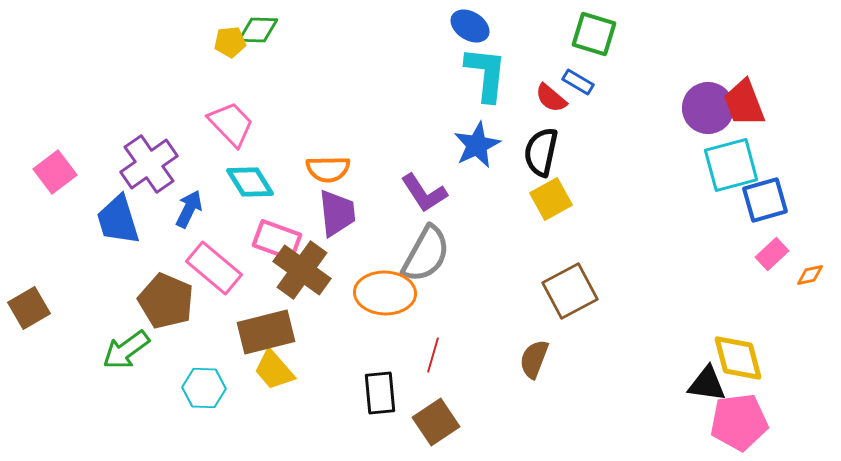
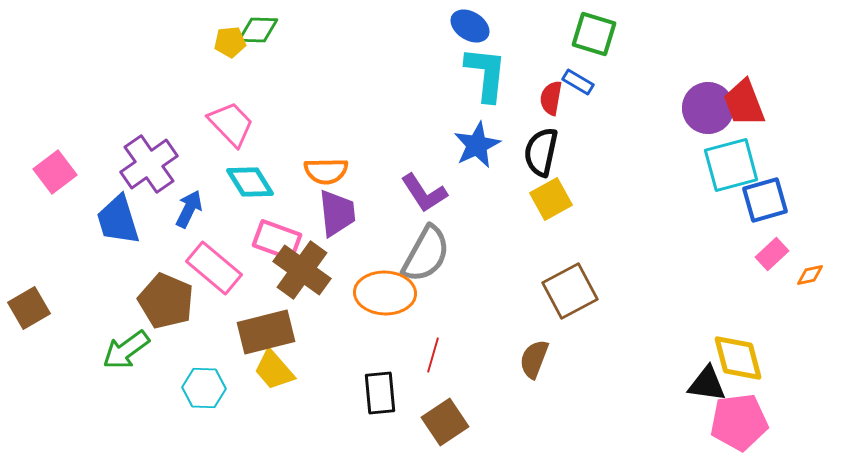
red semicircle at (551, 98): rotated 60 degrees clockwise
orange semicircle at (328, 169): moved 2 px left, 2 px down
brown square at (436, 422): moved 9 px right
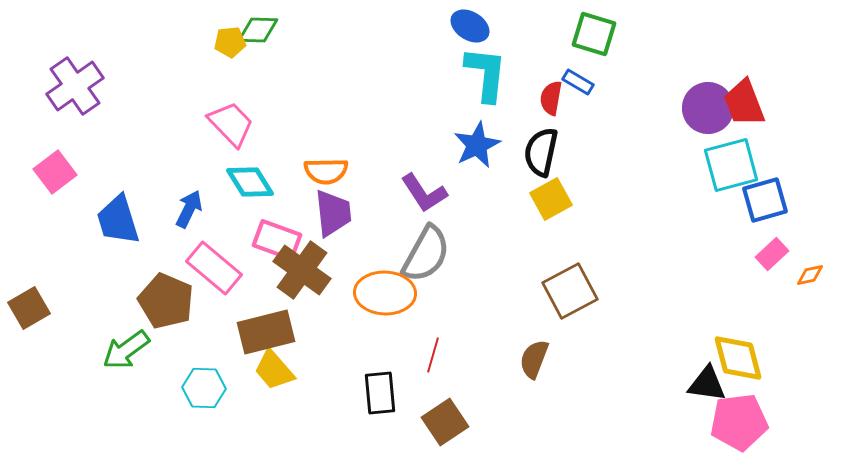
purple cross at (149, 164): moved 74 px left, 78 px up
purple trapezoid at (337, 213): moved 4 px left
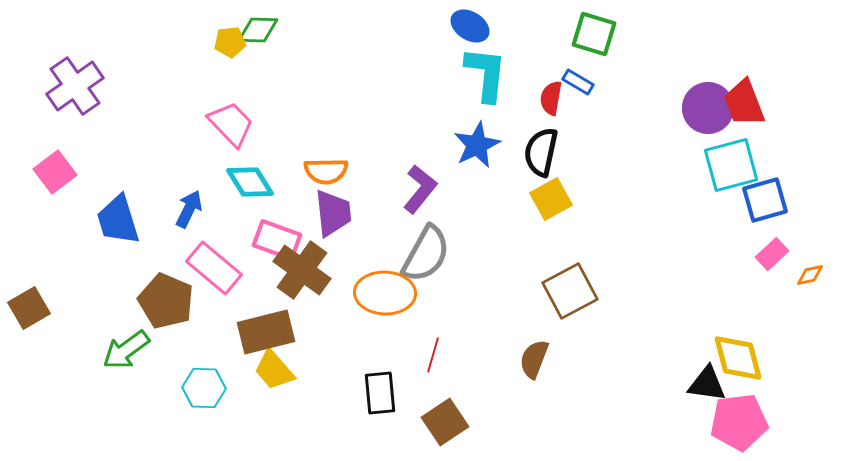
purple L-shape at (424, 193): moved 4 px left, 4 px up; rotated 108 degrees counterclockwise
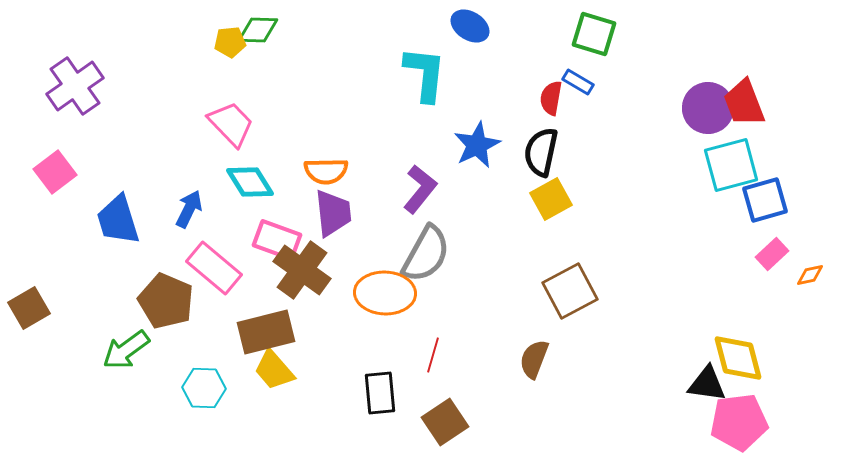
cyan L-shape at (486, 74): moved 61 px left
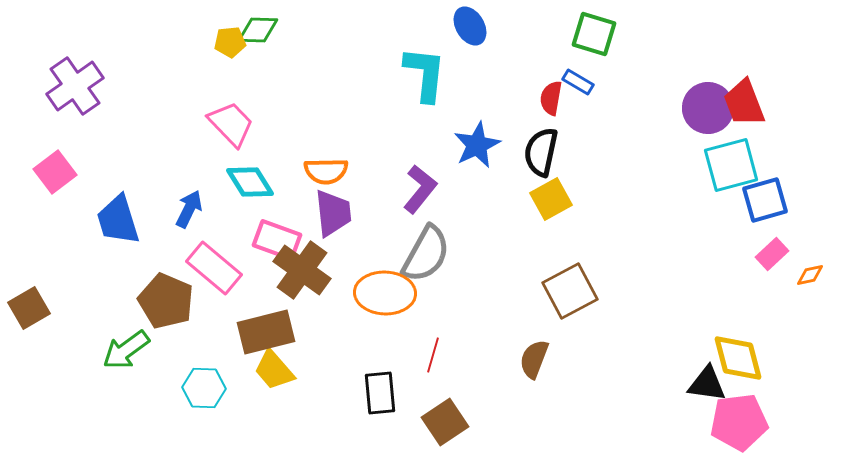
blue ellipse at (470, 26): rotated 27 degrees clockwise
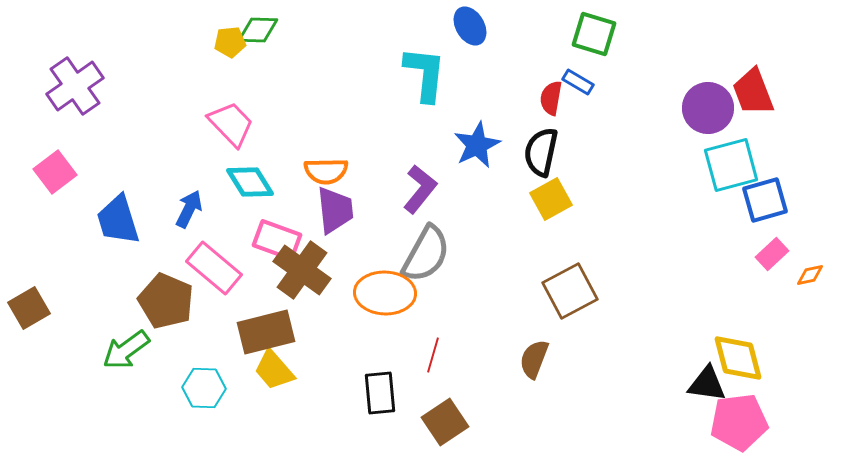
red trapezoid at (744, 103): moved 9 px right, 11 px up
purple trapezoid at (333, 213): moved 2 px right, 3 px up
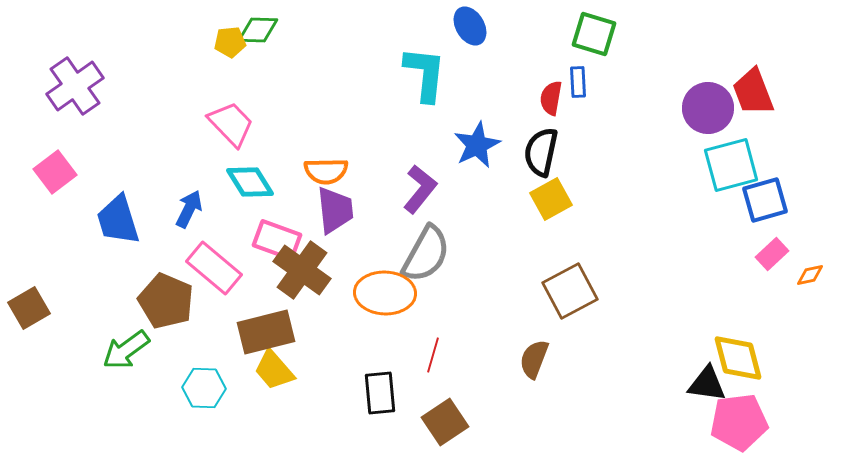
blue rectangle at (578, 82): rotated 56 degrees clockwise
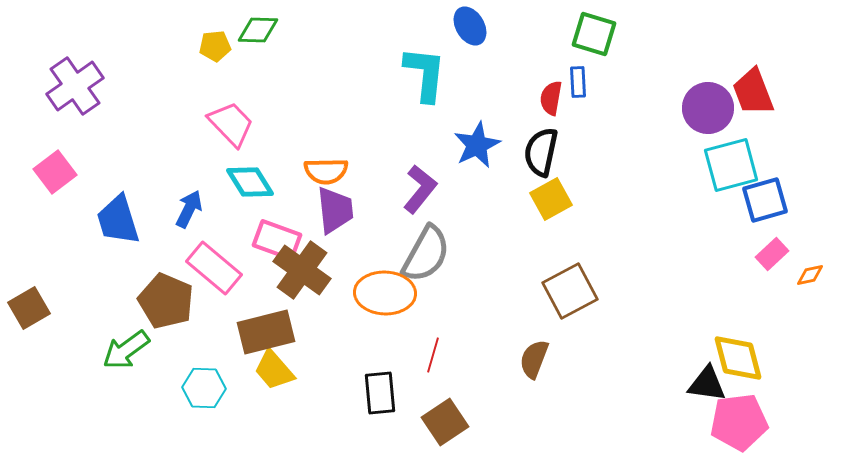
yellow pentagon at (230, 42): moved 15 px left, 4 px down
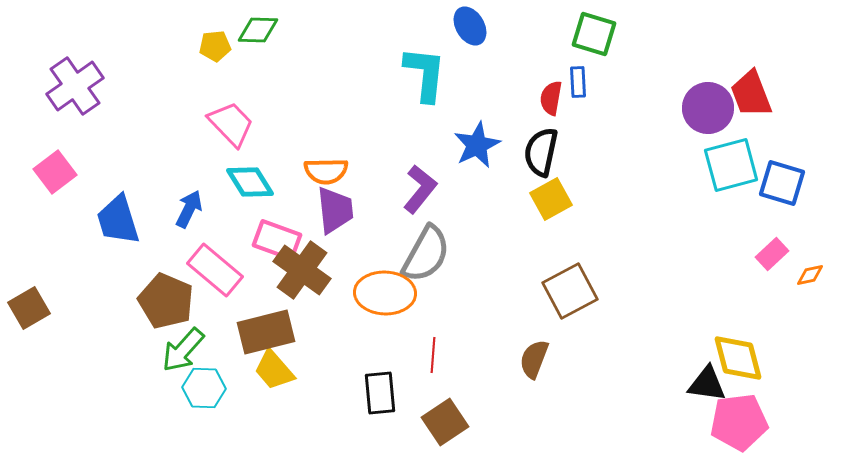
red trapezoid at (753, 92): moved 2 px left, 2 px down
blue square at (765, 200): moved 17 px right, 17 px up; rotated 33 degrees clockwise
pink rectangle at (214, 268): moved 1 px right, 2 px down
green arrow at (126, 350): moved 57 px right; rotated 12 degrees counterclockwise
red line at (433, 355): rotated 12 degrees counterclockwise
